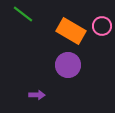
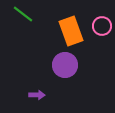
orange rectangle: rotated 40 degrees clockwise
purple circle: moved 3 px left
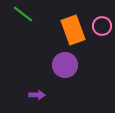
orange rectangle: moved 2 px right, 1 px up
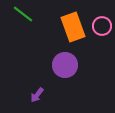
orange rectangle: moved 3 px up
purple arrow: rotated 126 degrees clockwise
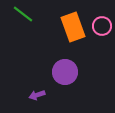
purple circle: moved 7 px down
purple arrow: rotated 35 degrees clockwise
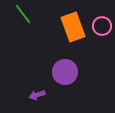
green line: rotated 15 degrees clockwise
